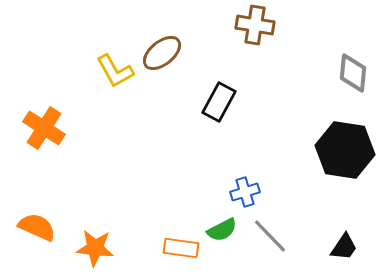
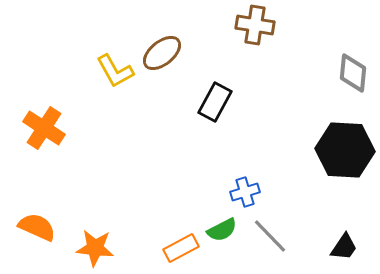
black rectangle: moved 4 px left
black hexagon: rotated 6 degrees counterclockwise
orange rectangle: rotated 36 degrees counterclockwise
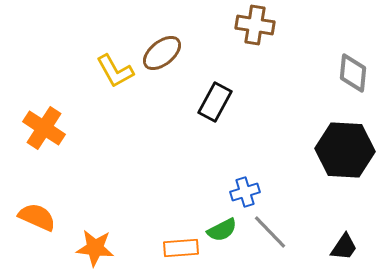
orange semicircle: moved 10 px up
gray line: moved 4 px up
orange rectangle: rotated 24 degrees clockwise
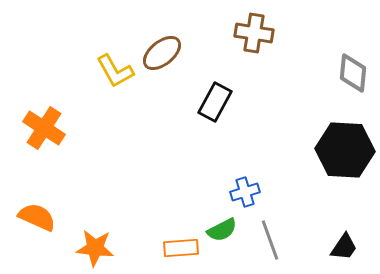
brown cross: moved 1 px left, 8 px down
gray line: moved 8 px down; rotated 24 degrees clockwise
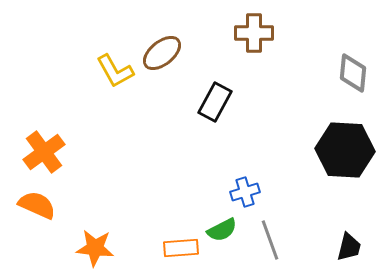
brown cross: rotated 9 degrees counterclockwise
orange cross: moved 24 px down; rotated 21 degrees clockwise
orange semicircle: moved 12 px up
black trapezoid: moved 5 px right; rotated 20 degrees counterclockwise
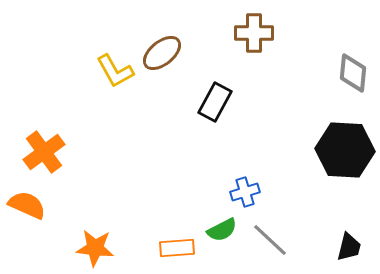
orange semicircle: moved 10 px left
gray line: rotated 27 degrees counterclockwise
orange rectangle: moved 4 px left
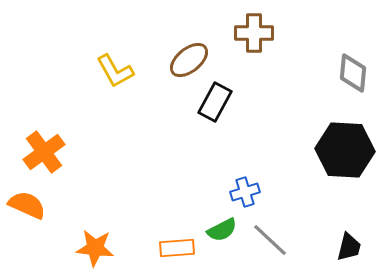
brown ellipse: moved 27 px right, 7 px down
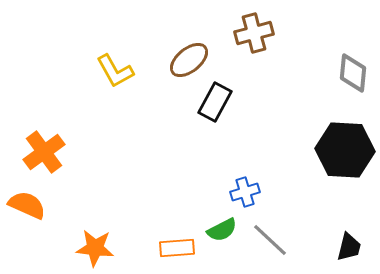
brown cross: rotated 15 degrees counterclockwise
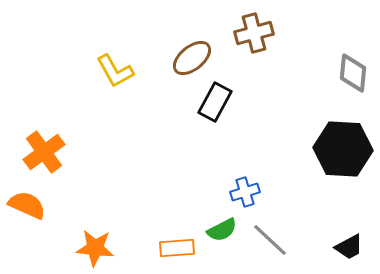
brown ellipse: moved 3 px right, 2 px up
black hexagon: moved 2 px left, 1 px up
black trapezoid: rotated 48 degrees clockwise
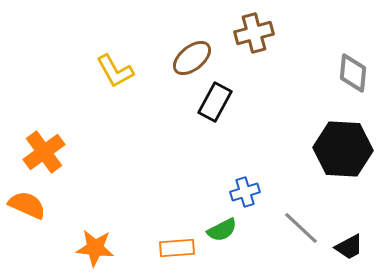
gray line: moved 31 px right, 12 px up
